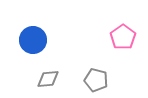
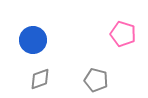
pink pentagon: moved 3 px up; rotated 20 degrees counterclockwise
gray diamond: moved 8 px left; rotated 15 degrees counterclockwise
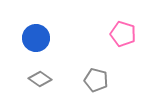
blue circle: moved 3 px right, 2 px up
gray diamond: rotated 55 degrees clockwise
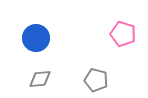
gray diamond: rotated 40 degrees counterclockwise
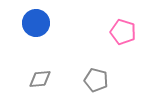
pink pentagon: moved 2 px up
blue circle: moved 15 px up
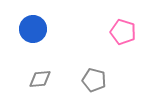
blue circle: moved 3 px left, 6 px down
gray pentagon: moved 2 px left
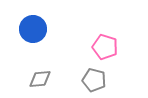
pink pentagon: moved 18 px left, 15 px down
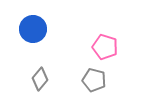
gray diamond: rotated 45 degrees counterclockwise
